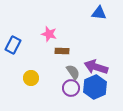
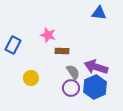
pink star: moved 1 px left, 1 px down
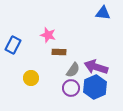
blue triangle: moved 4 px right
brown rectangle: moved 3 px left, 1 px down
gray semicircle: moved 2 px up; rotated 70 degrees clockwise
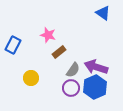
blue triangle: rotated 28 degrees clockwise
brown rectangle: rotated 40 degrees counterclockwise
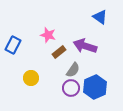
blue triangle: moved 3 px left, 4 px down
purple arrow: moved 11 px left, 21 px up
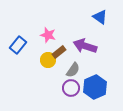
blue rectangle: moved 5 px right; rotated 12 degrees clockwise
yellow circle: moved 17 px right, 18 px up
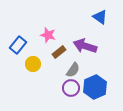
yellow circle: moved 15 px left, 4 px down
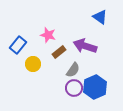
purple circle: moved 3 px right
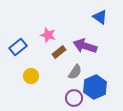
blue rectangle: moved 2 px down; rotated 12 degrees clockwise
yellow circle: moved 2 px left, 12 px down
gray semicircle: moved 2 px right, 2 px down
purple circle: moved 10 px down
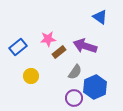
pink star: moved 4 px down; rotated 21 degrees counterclockwise
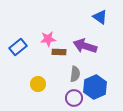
brown rectangle: rotated 40 degrees clockwise
gray semicircle: moved 2 px down; rotated 28 degrees counterclockwise
yellow circle: moved 7 px right, 8 px down
